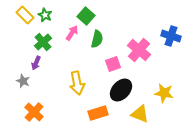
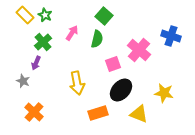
green square: moved 18 px right
yellow triangle: moved 1 px left
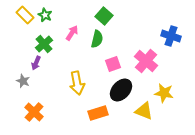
green cross: moved 1 px right, 2 px down
pink cross: moved 7 px right, 11 px down
yellow triangle: moved 5 px right, 3 px up
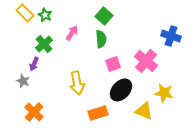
yellow rectangle: moved 2 px up
green semicircle: moved 4 px right; rotated 18 degrees counterclockwise
purple arrow: moved 2 px left, 1 px down
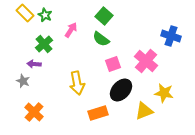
pink arrow: moved 1 px left, 3 px up
green semicircle: rotated 132 degrees clockwise
purple arrow: rotated 72 degrees clockwise
yellow triangle: rotated 42 degrees counterclockwise
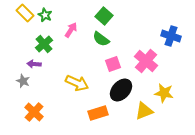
yellow arrow: rotated 55 degrees counterclockwise
